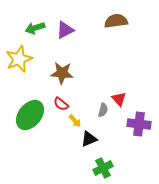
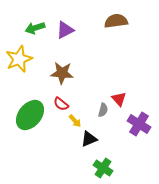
purple cross: rotated 25 degrees clockwise
green cross: rotated 30 degrees counterclockwise
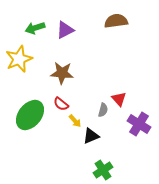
black triangle: moved 2 px right, 3 px up
green cross: moved 2 px down; rotated 24 degrees clockwise
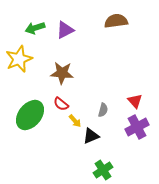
red triangle: moved 16 px right, 2 px down
purple cross: moved 2 px left, 3 px down; rotated 30 degrees clockwise
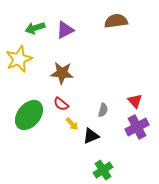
green ellipse: moved 1 px left
yellow arrow: moved 3 px left, 3 px down
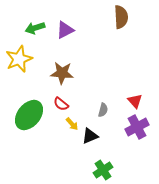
brown semicircle: moved 5 px right, 4 px up; rotated 95 degrees clockwise
black triangle: moved 1 px left
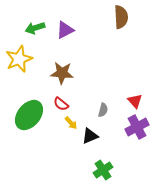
yellow arrow: moved 1 px left, 1 px up
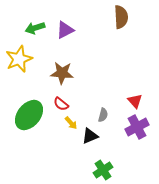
gray semicircle: moved 5 px down
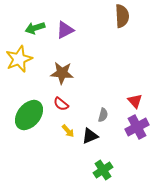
brown semicircle: moved 1 px right, 1 px up
yellow arrow: moved 3 px left, 8 px down
